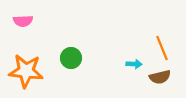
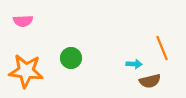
brown semicircle: moved 10 px left, 4 px down
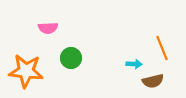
pink semicircle: moved 25 px right, 7 px down
brown semicircle: moved 3 px right
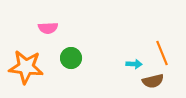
orange line: moved 5 px down
orange star: moved 4 px up
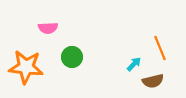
orange line: moved 2 px left, 5 px up
green circle: moved 1 px right, 1 px up
cyan arrow: rotated 49 degrees counterclockwise
